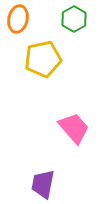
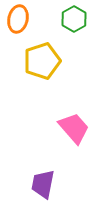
yellow pentagon: moved 1 px left, 2 px down; rotated 6 degrees counterclockwise
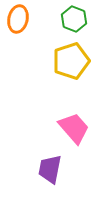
green hexagon: rotated 10 degrees counterclockwise
yellow pentagon: moved 29 px right
purple trapezoid: moved 7 px right, 15 px up
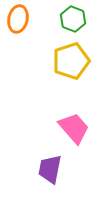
green hexagon: moved 1 px left
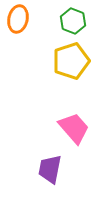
green hexagon: moved 2 px down
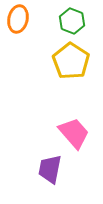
green hexagon: moved 1 px left
yellow pentagon: rotated 21 degrees counterclockwise
pink trapezoid: moved 5 px down
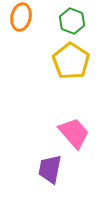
orange ellipse: moved 3 px right, 2 px up
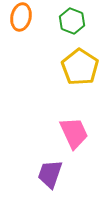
yellow pentagon: moved 9 px right, 6 px down
pink trapezoid: rotated 16 degrees clockwise
purple trapezoid: moved 5 px down; rotated 8 degrees clockwise
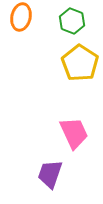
yellow pentagon: moved 4 px up
